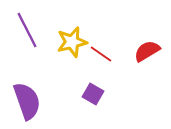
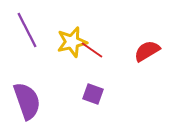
red line: moved 9 px left, 4 px up
purple square: rotated 10 degrees counterclockwise
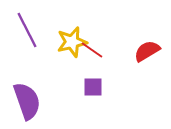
purple square: moved 7 px up; rotated 20 degrees counterclockwise
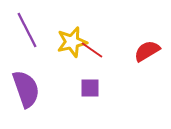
purple square: moved 3 px left, 1 px down
purple semicircle: moved 1 px left, 12 px up
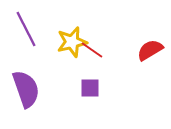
purple line: moved 1 px left, 1 px up
red semicircle: moved 3 px right, 1 px up
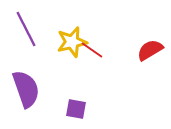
purple square: moved 14 px left, 21 px down; rotated 10 degrees clockwise
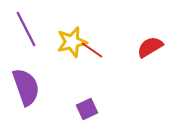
red semicircle: moved 3 px up
purple semicircle: moved 2 px up
purple square: moved 11 px right; rotated 35 degrees counterclockwise
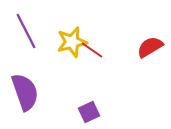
purple line: moved 2 px down
purple semicircle: moved 1 px left, 5 px down
purple square: moved 2 px right, 3 px down
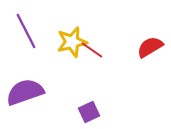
purple semicircle: rotated 90 degrees counterclockwise
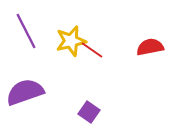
yellow star: moved 1 px left, 1 px up
red semicircle: rotated 20 degrees clockwise
purple square: rotated 30 degrees counterclockwise
